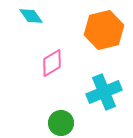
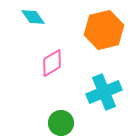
cyan diamond: moved 2 px right, 1 px down
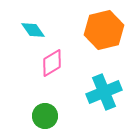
cyan diamond: moved 13 px down
green circle: moved 16 px left, 7 px up
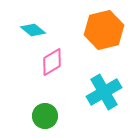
cyan diamond: rotated 15 degrees counterclockwise
pink diamond: moved 1 px up
cyan cross: rotated 8 degrees counterclockwise
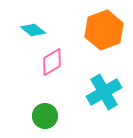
orange hexagon: rotated 6 degrees counterclockwise
